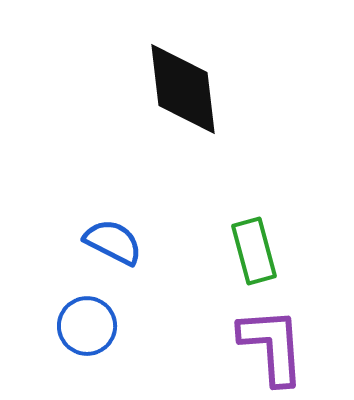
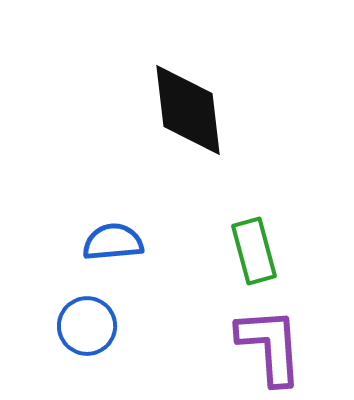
black diamond: moved 5 px right, 21 px down
blue semicircle: rotated 32 degrees counterclockwise
purple L-shape: moved 2 px left
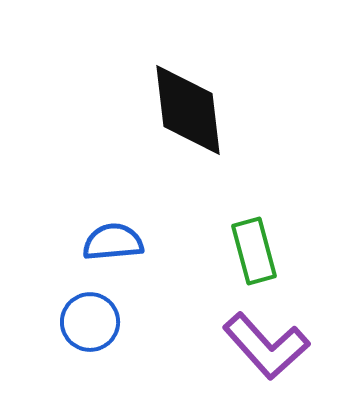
blue circle: moved 3 px right, 4 px up
purple L-shape: moved 4 px left; rotated 142 degrees clockwise
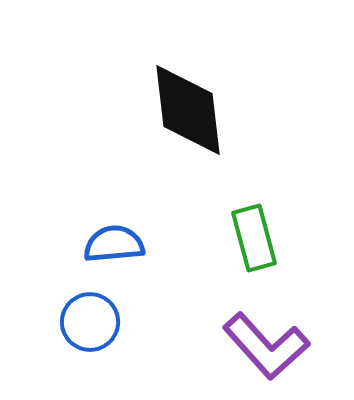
blue semicircle: moved 1 px right, 2 px down
green rectangle: moved 13 px up
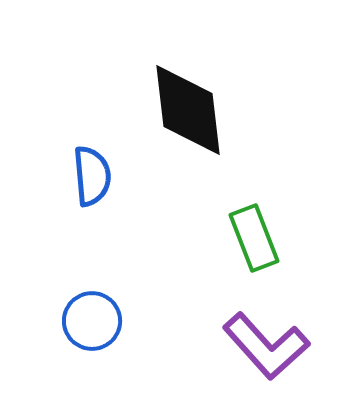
green rectangle: rotated 6 degrees counterclockwise
blue semicircle: moved 22 px left, 68 px up; rotated 90 degrees clockwise
blue circle: moved 2 px right, 1 px up
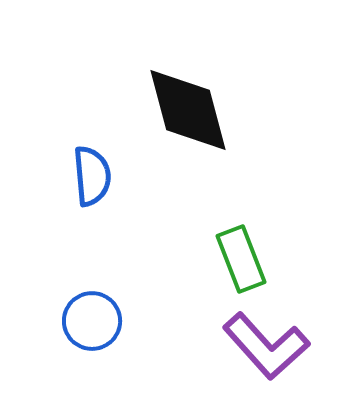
black diamond: rotated 8 degrees counterclockwise
green rectangle: moved 13 px left, 21 px down
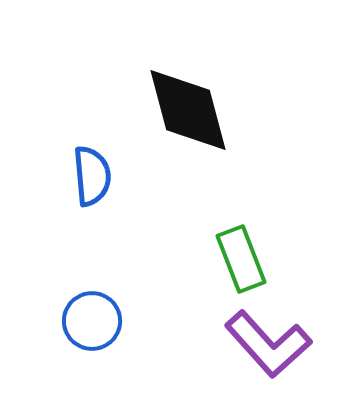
purple L-shape: moved 2 px right, 2 px up
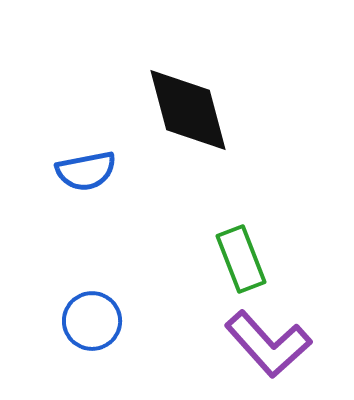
blue semicircle: moved 6 px left, 5 px up; rotated 84 degrees clockwise
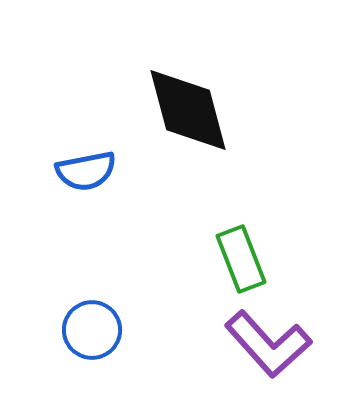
blue circle: moved 9 px down
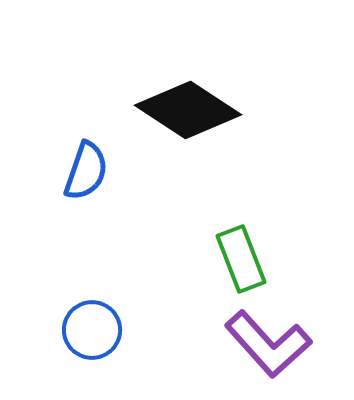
black diamond: rotated 42 degrees counterclockwise
blue semicircle: rotated 60 degrees counterclockwise
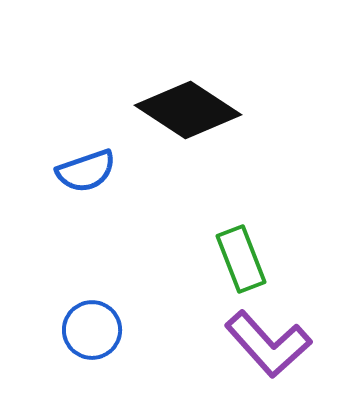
blue semicircle: rotated 52 degrees clockwise
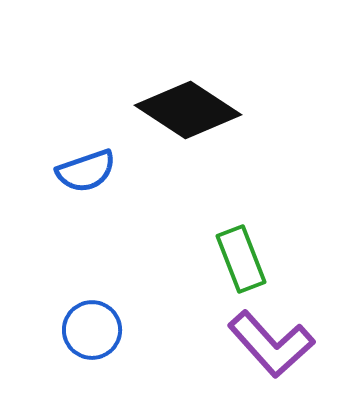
purple L-shape: moved 3 px right
